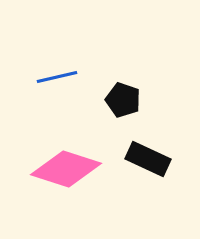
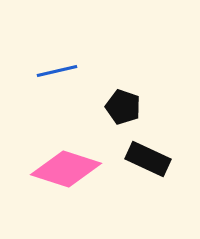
blue line: moved 6 px up
black pentagon: moved 7 px down
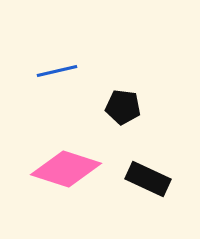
black pentagon: rotated 12 degrees counterclockwise
black rectangle: moved 20 px down
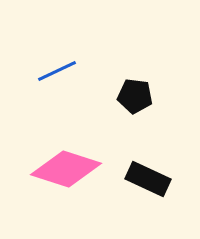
blue line: rotated 12 degrees counterclockwise
black pentagon: moved 12 px right, 11 px up
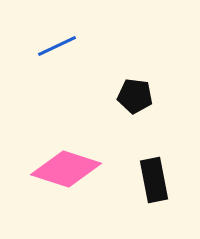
blue line: moved 25 px up
black rectangle: moved 6 px right, 1 px down; rotated 54 degrees clockwise
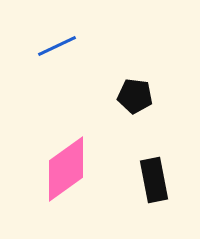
pink diamond: rotated 54 degrees counterclockwise
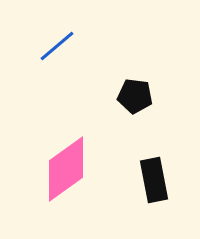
blue line: rotated 15 degrees counterclockwise
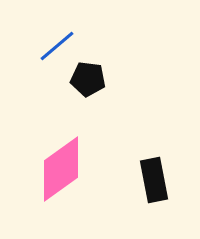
black pentagon: moved 47 px left, 17 px up
pink diamond: moved 5 px left
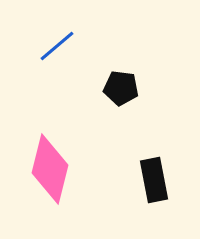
black pentagon: moved 33 px right, 9 px down
pink diamond: moved 11 px left; rotated 40 degrees counterclockwise
